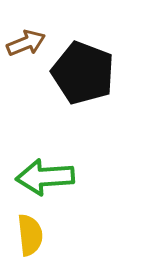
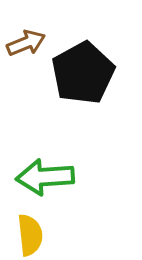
black pentagon: rotated 22 degrees clockwise
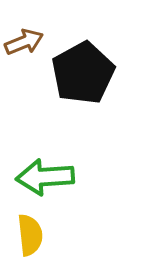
brown arrow: moved 2 px left, 1 px up
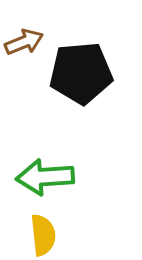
black pentagon: moved 2 px left; rotated 24 degrees clockwise
yellow semicircle: moved 13 px right
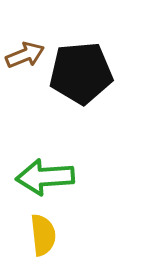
brown arrow: moved 1 px right, 13 px down
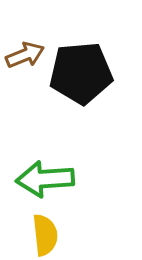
green arrow: moved 2 px down
yellow semicircle: moved 2 px right
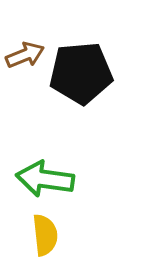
green arrow: rotated 12 degrees clockwise
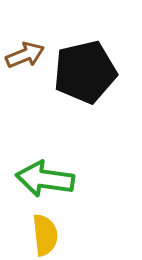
black pentagon: moved 4 px right, 1 px up; rotated 8 degrees counterclockwise
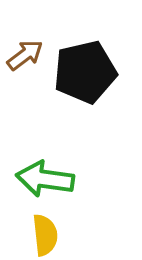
brown arrow: rotated 15 degrees counterclockwise
